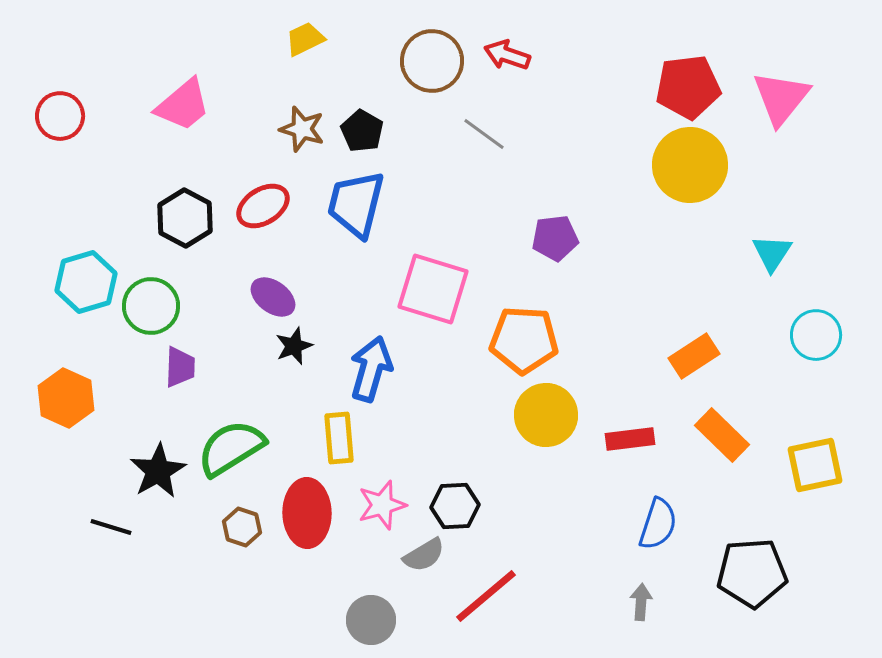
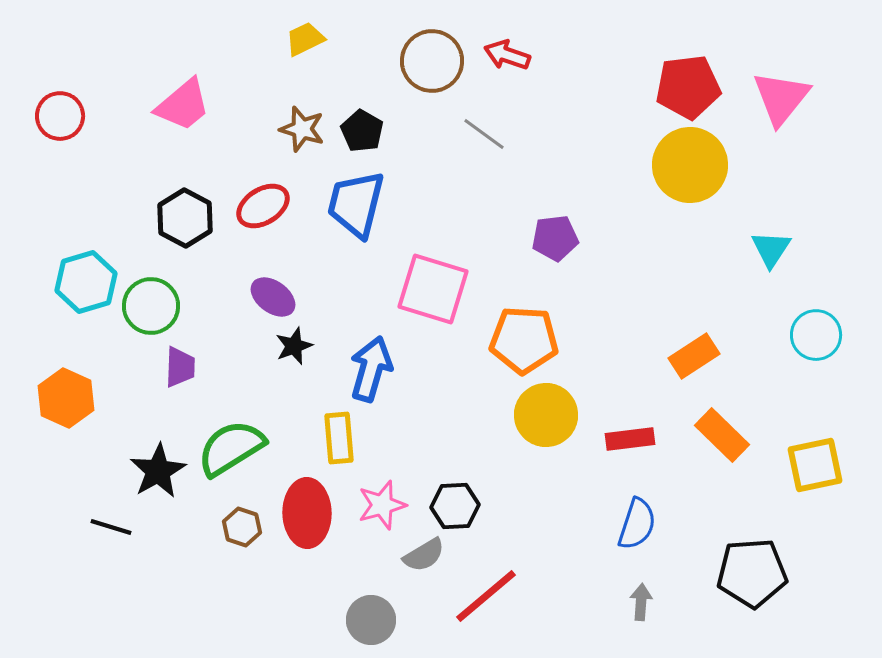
cyan triangle at (772, 253): moved 1 px left, 4 px up
blue semicircle at (658, 524): moved 21 px left
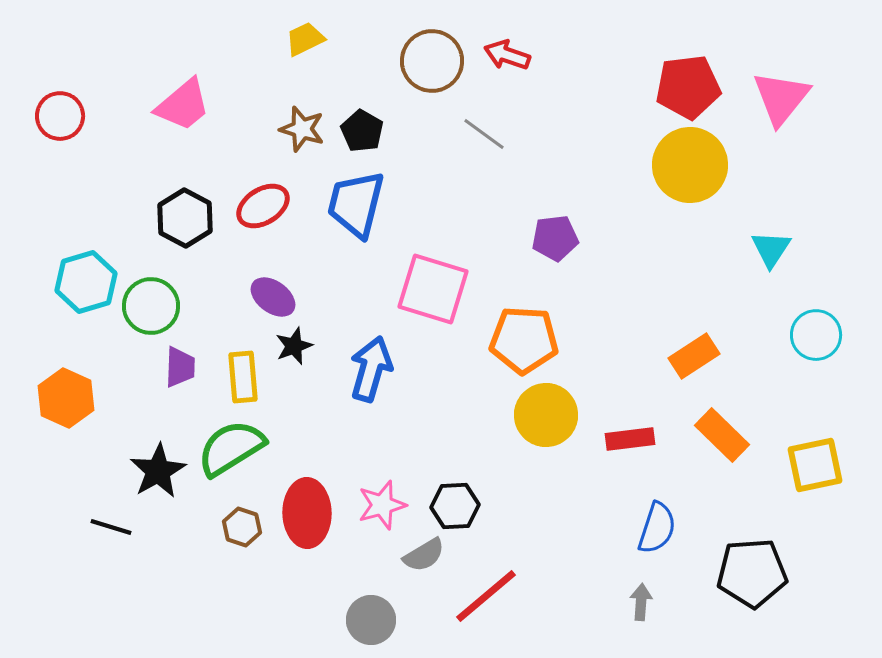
yellow rectangle at (339, 438): moved 96 px left, 61 px up
blue semicircle at (637, 524): moved 20 px right, 4 px down
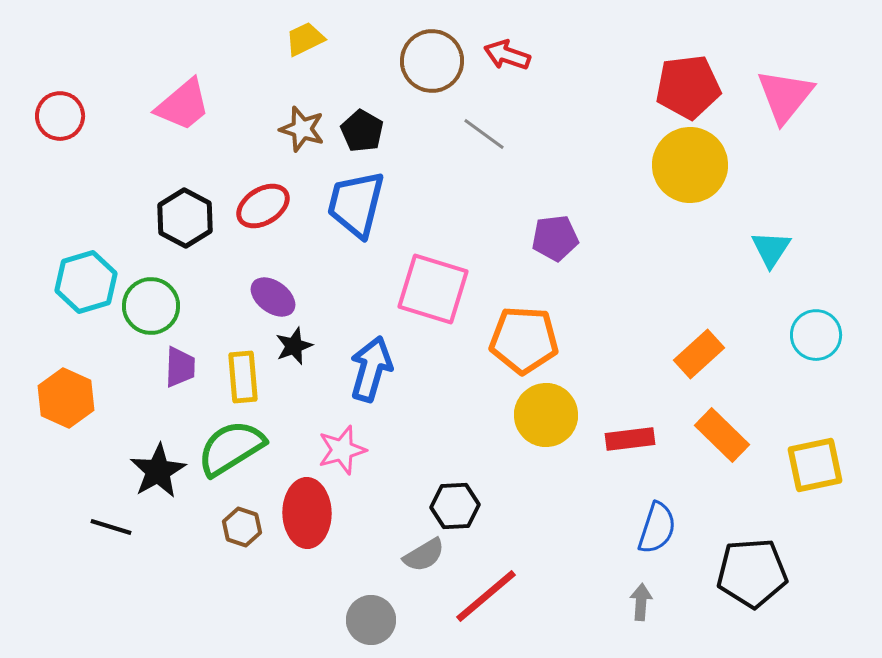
pink triangle at (781, 98): moved 4 px right, 2 px up
orange rectangle at (694, 356): moved 5 px right, 2 px up; rotated 9 degrees counterclockwise
pink star at (382, 505): moved 40 px left, 55 px up
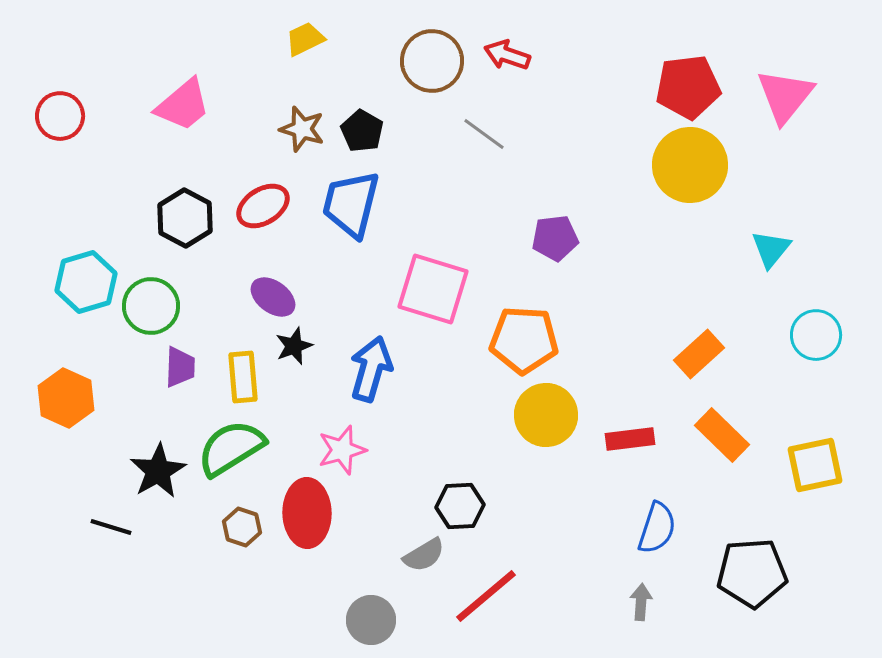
blue trapezoid at (356, 204): moved 5 px left
cyan triangle at (771, 249): rotated 6 degrees clockwise
black hexagon at (455, 506): moved 5 px right
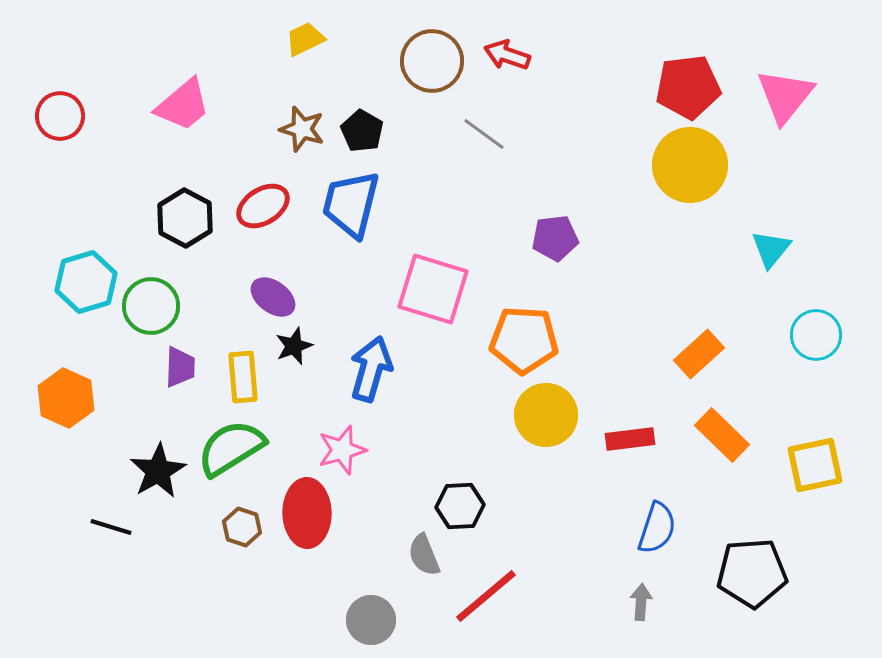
gray semicircle at (424, 555): rotated 99 degrees clockwise
